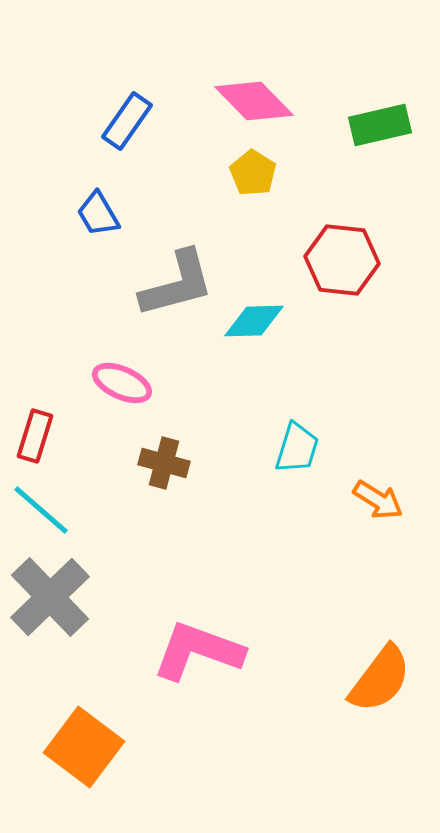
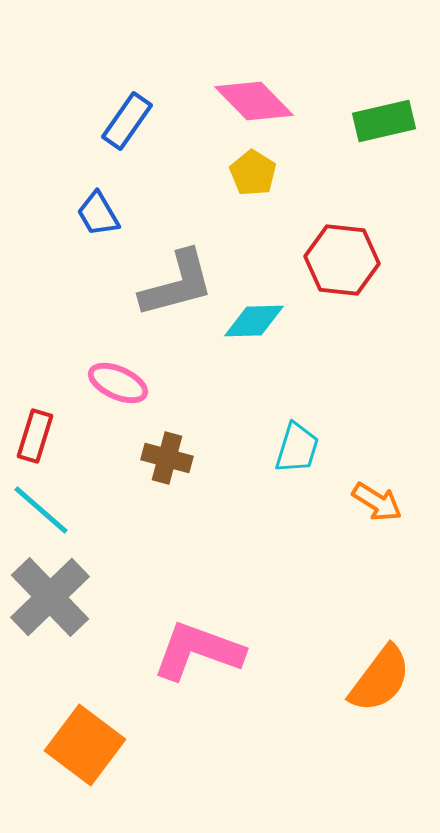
green rectangle: moved 4 px right, 4 px up
pink ellipse: moved 4 px left
brown cross: moved 3 px right, 5 px up
orange arrow: moved 1 px left, 2 px down
orange square: moved 1 px right, 2 px up
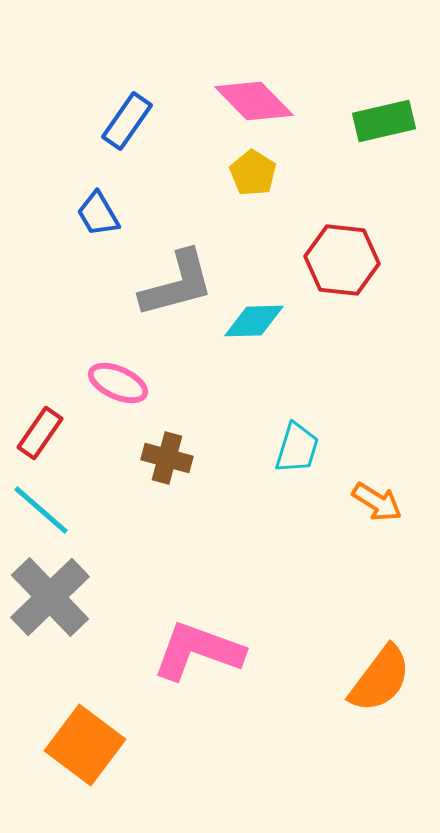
red rectangle: moved 5 px right, 3 px up; rotated 18 degrees clockwise
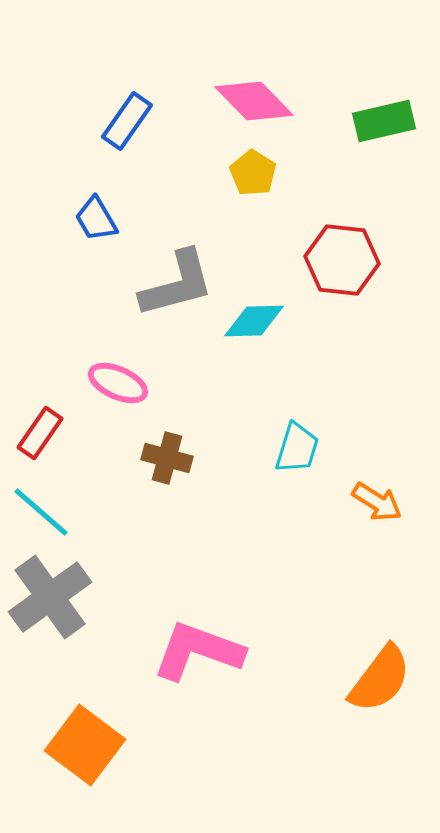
blue trapezoid: moved 2 px left, 5 px down
cyan line: moved 2 px down
gray cross: rotated 8 degrees clockwise
